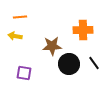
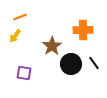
orange line: rotated 16 degrees counterclockwise
yellow arrow: rotated 64 degrees counterclockwise
brown star: rotated 30 degrees counterclockwise
black circle: moved 2 px right
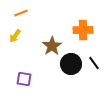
orange line: moved 1 px right, 4 px up
purple square: moved 6 px down
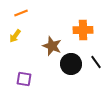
brown star: rotated 18 degrees counterclockwise
black line: moved 2 px right, 1 px up
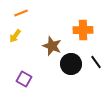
purple square: rotated 21 degrees clockwise
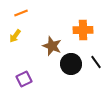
purple square: rotated 35 degrees clockwise
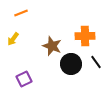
orange cross: moved 2 px right, 6 px down
yellow arrow: moved 2 px left, 3 px down
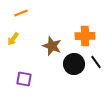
black circle: moved 3 px right
purple square: rotated 35 degrees clockwise
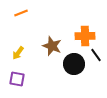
yellow arrow: moved 5 px right, 14 px down
black line: moved 7 px up
purple square: moved 7 px left
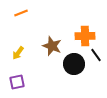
purple square: moved 3 px down; rotated 21 degrees counterclockwise
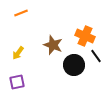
orange cross: rotated 24 degrees clockwise
brown star: moved 1 px right, 1 px up
black line: moved 1 px down
black circle: moved 1 px down
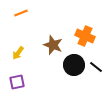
black line: moved 11 px down; rotated 16 degrees counterclockwise
